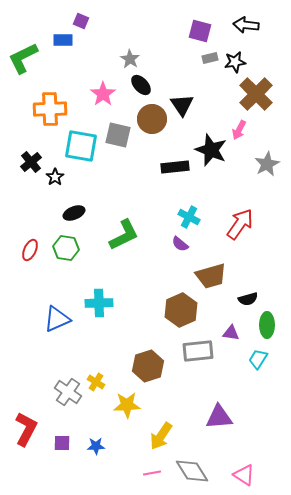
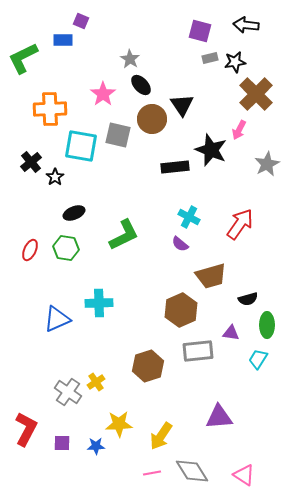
yellow cross at (96, 382): rotated 24 degrees clockwise
yellow star at (127, 405): moved 8 px left, 19 px down
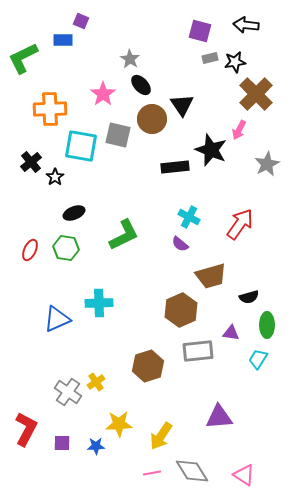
black semicircle at (248, 299): moved 1 px right, 2 px up
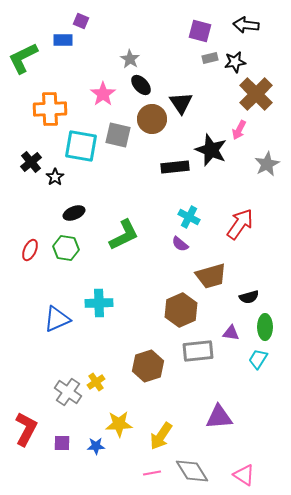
black triangle at (182, 105): moved 1 px left, 2 px up
green ellipse at (267, 325): moved 2 px left, 2 px down
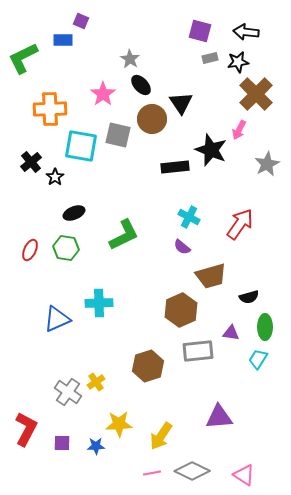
black arrow at (246, 25): moved 7 px down
black star at (235, 62): moved 3 px right
purple semicircle at (180, 244): moved 2 px right, 3 px down
gray diamond at (192, 471): rotated 32 degrees counterclockwise
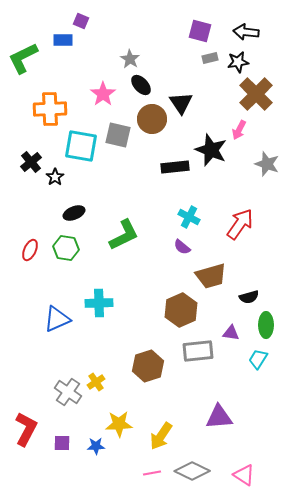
gray star at (267, 164): rotated 25 degrees counterclockwise
green ellipse at (265, 327): moved 1 px right, 2 px up
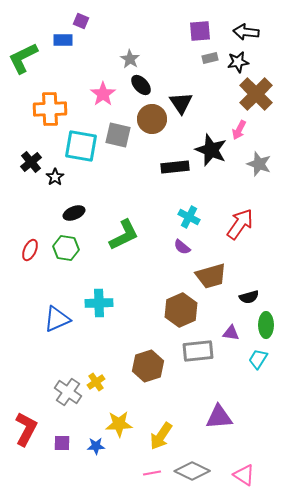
purple square at (200, 31): rotated 20 degrees counterclockwise
gray star at (267, 164): moved 8 px left
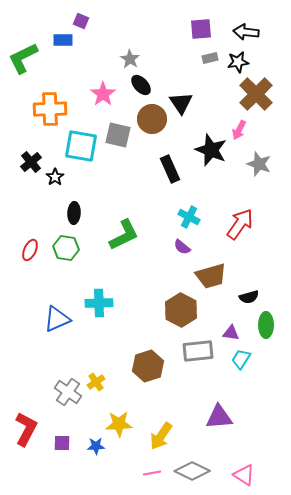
purple square at (200, 31): moved 1 px right, 2 px up
black rectangle at (175, 167): moved 5 px left, 2 px down; rotated 72 degrees clockwise
black ellipse at (74, 213): rotated 65 degrees counterclockwise
brown hexagon at (181, 310): rotated 8 degrees counterclockwise
cyan trapezoid at (258, 359): moved 17 px left
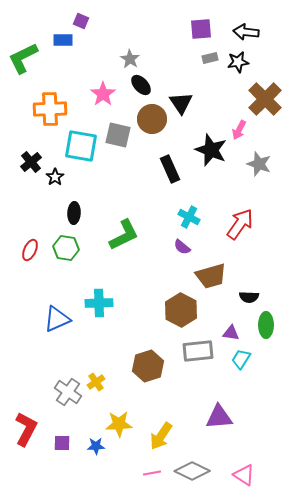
brown cross at (256, 94): moved 9 px right, 5 px down
black semicircle at (249, 297): rotated 18 degrees clockwise
